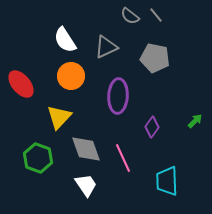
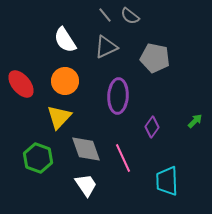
gray line: moved 51 px left
orange circle: moved 6 px left, 5 px down
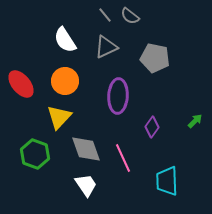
green hexagon: moved 3 px left, 4 px up
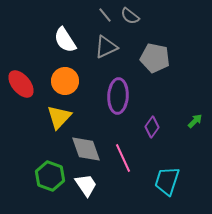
green hexagon: moved 15 px right, 22 px down
cyan trapezoid: rotated 20 degrees clockwise
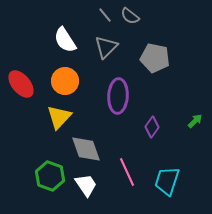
gray triangle: rotated 20 degrees counterclockwise
pink line: moved 4 px right, 14 px down
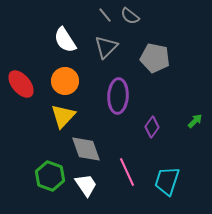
yellow triangle: moved 4 px right, 1 px up
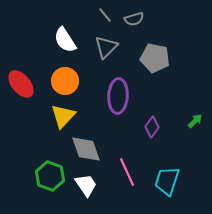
gray semicircle: moved 4 px right, 3 px down; rotated 54 degrees counterclockwise
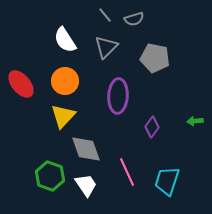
green arrow: rotated 140 degrees counterclockwise
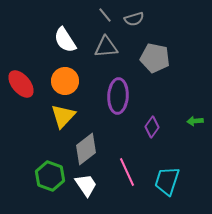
gray triangle: rotated 40 degrees clockwise
gray diamond: rotated 72 degrees clockwise
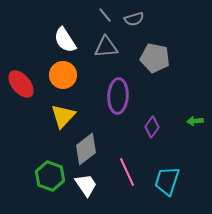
orange circle: moved 2 px left, 6 px up
